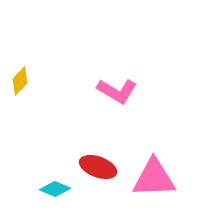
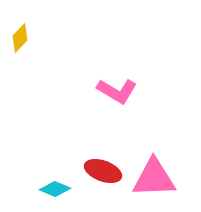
yellow diamond: moved 43 px up
red ellipse: moved 5 px right, 4 px down
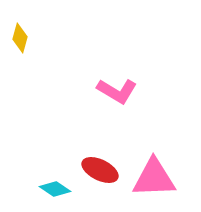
yellow diamond: rotated 28 degrees counterclockwise
red ellipse: moved 3 px left, 1 px up; rotated 6 degrees clockwise
cyan diamond: rotated 12 degrees clockwise
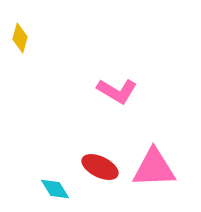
red ellipse: moved 3 px up
pink triangle: moved 10 px up
cyan diamond: rotated 24 degrees clockwise
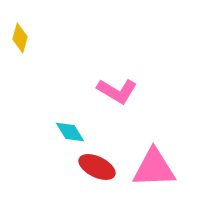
red ellipse: moved 3 px left
cyan diamond: moved 15 px right, 57 px up
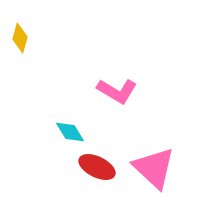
pink triangle: rotated 45 degrees clockwise
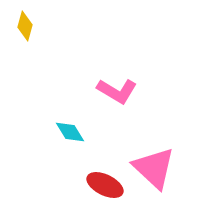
yellow diamond: moved 5 px right, 12 px up
red ellipse: moved 8 px right, 18 px down
